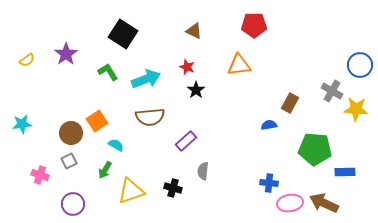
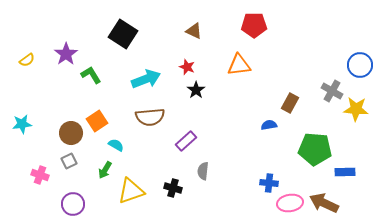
green L-shape: moved 17 px left, 3 px down
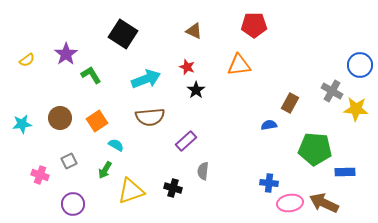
brown circle: moved 11 px left, 15 px up
